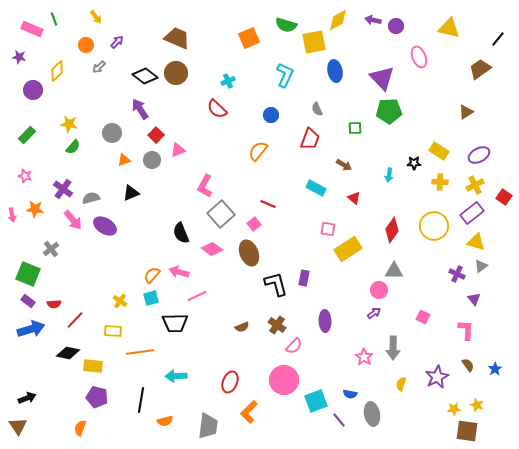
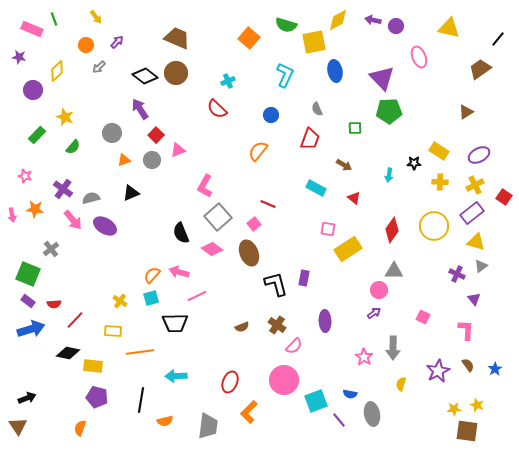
orange square at (249, 38): rotated 25 degrees counterclockwise
yellow star at (69, 124): moved 4 px left, 7 px up; rotated 12 degrees clockwise
green rectangle at (27, 135): moved 10 px right
gray square at (221, 214): moved 3 px left, 3 px down
purple star at (437, 377): moved 1 px right, 6 px up
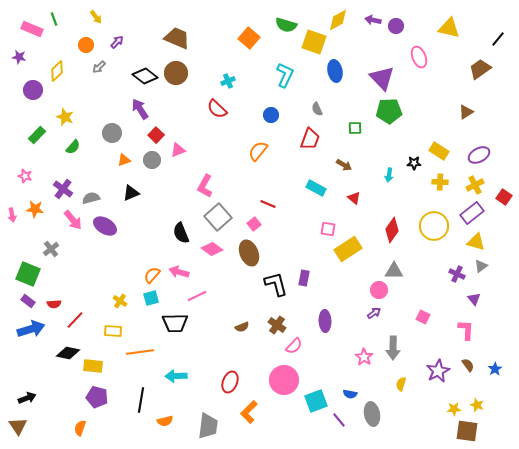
yellow square at (314, 42): rotated 30 degrees clockwise
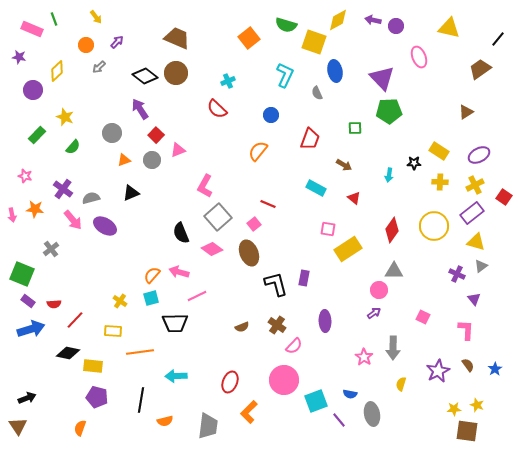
orange square at (249, 38): rotated 10 degrees clockwise
gray semicircle at (317, 109): moved 16 px up
green square at (28, 274): moved 6 px left
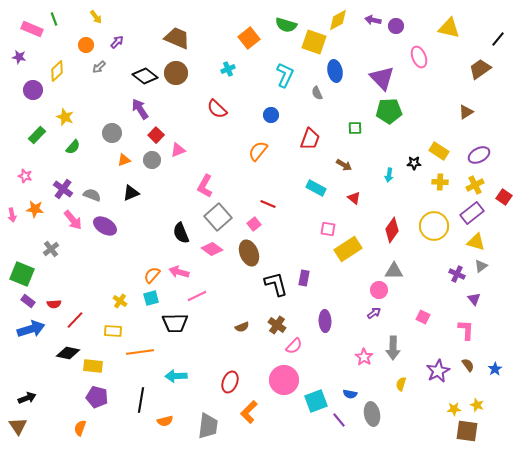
cyan cross at (228, 81): moved 12 px up
gray semicircle at (91, 198): moved 1 px right, 3 px up; rotated 36 degrees clockwise
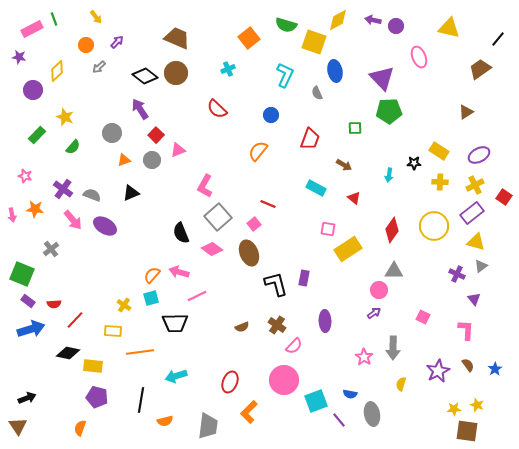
pink rectangle at (32, 29): rotated 50 degrees counterclockwise
yellow cross at (120, 301): moved 4 px right, 4 px down
cyan arrow at (176, 376): rotated 15 degrees counterclockwise
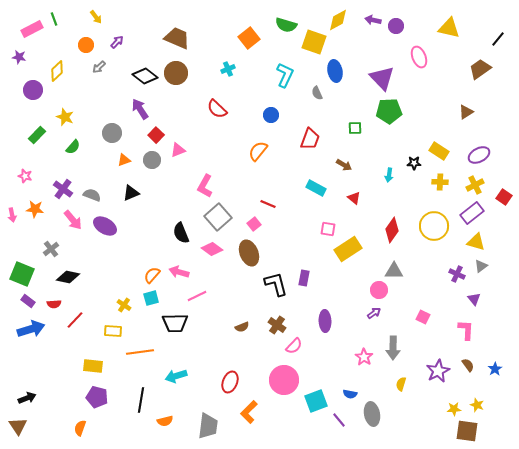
black diamond at (68, 353): moved 76 px up
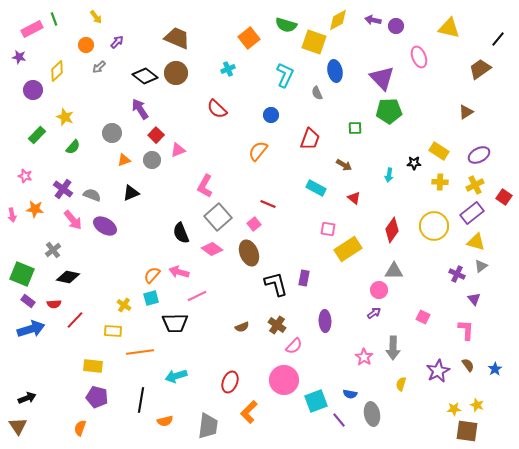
gray cross at (51, 249): moved 2 px right, 1 px down
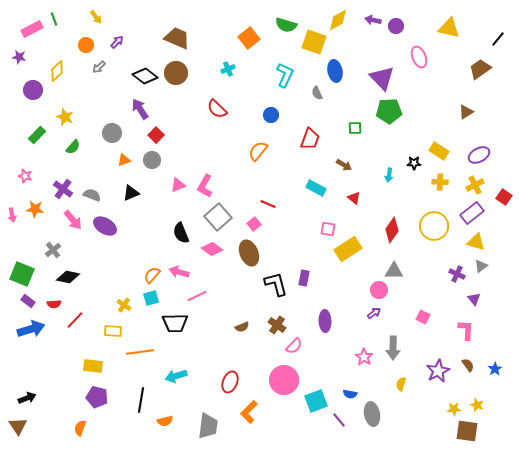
pink triangle at (178, 150): moved 35 px down
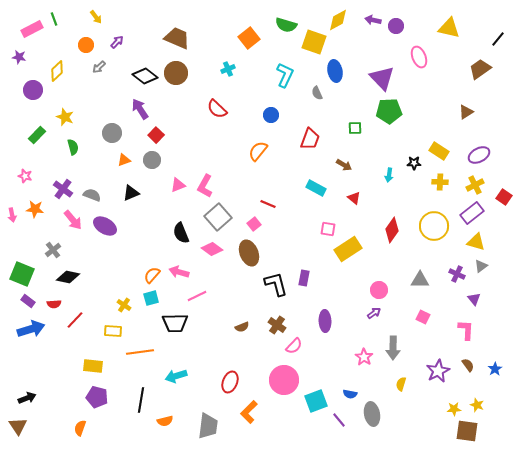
green semicircle at (73, 147): rotated 56 degrees counterclockwise
gray triangle at (394, 271): moved 26 px right, 9 px down
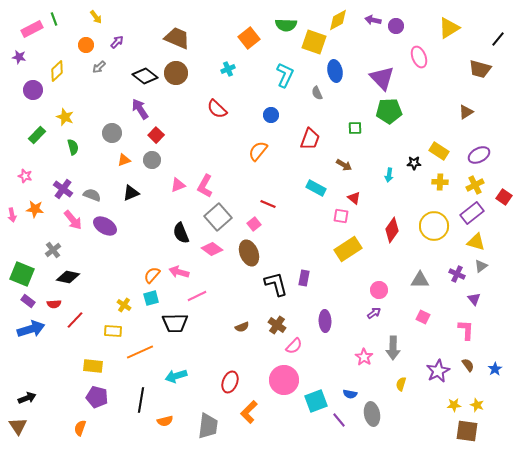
green semicircle at (286, 25): rotated 15 degrees counterclockwise
yellow triangle at (449, 28): rotated 45 degrees counterclockwise
brown trapezoid at (480, 69): rotated 130 degrees counterclockwise
pink square at (328, 229): moved 13 px right, 13 px up
orange line at (140, 352): rotated 16 degrees counterclockwise
yellow star at (454, 409): moved 4 px up
